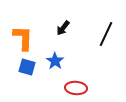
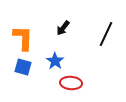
blue square: moved 4 px left
red ellipse: moved 5 px left, 5 px up
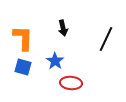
black arrow: rotated 49 degrees counterclockwise
black line: moved 5 px down
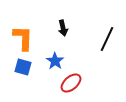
black line: moved 1 px right
red ellipse: rotated 45 degrees counterclockwise
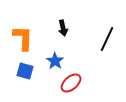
blue square: moved 2 px right, 4 px down
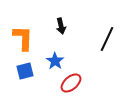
black arrow: moved 2 px left, 2 px up
blue square: rotated 30 degrees counterclockwise
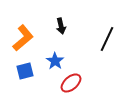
orange L-shape: rotated 48 degrees clockwise
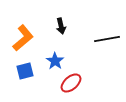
black line: rotated 55 degrees clockwise
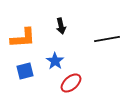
orange L-shape: rotated 36 degrees clockwise
